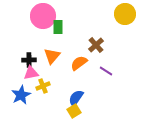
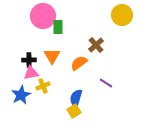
yellow circle: moved 3 px left, 1 px down
orange triangle: rotated 12 degrees counterclockwise
purple line: moved 12 px down
blue semicircle: rotated 18 degrees counterclockwise
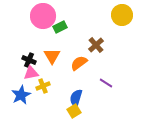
green rectangle: moved 2 px right; rotated 64 degrees clockwise
black cross: rotated 24 degrees clockwise
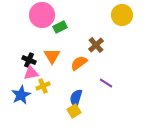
pink circle: moved 1 px left, 1 px up
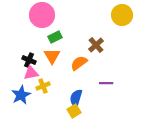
green rectangle: moved 5 px left, 10 px down
purple line: rotated 32 degrees counterclockwise
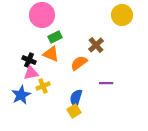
orange triangle: moved 1 px left, 2 px up; rotated 36 degrees counterclockwise
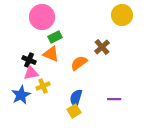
pink circle: moved 2 px down
brown cross: moved 6 px right, 2 px down
purple line: moved 8 px right, 16 px down
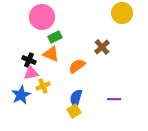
yellow circle: moved 2 px up
orange semicircle: moved 2 px left, 3 px down
